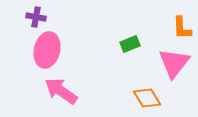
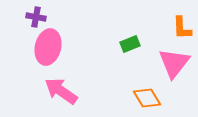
pink ellipse: moved 1 px right, 3 px up
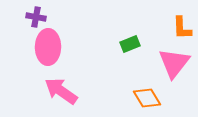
pink ellipse: rotated 12 degrees counterclockwise
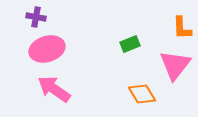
pink ellipse: moved 1 px left, 2 px down; rotated 72 degrees clockwise
pink triangle: moved 1 px right, 2 px down
pink arrow: moved 7 px left, 2 px up
orange diamond: moved 5 px left, 4 px up
